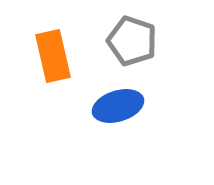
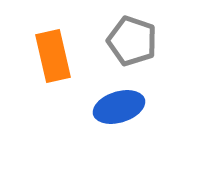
blue ellipse: moved 1 px right, 1 px down
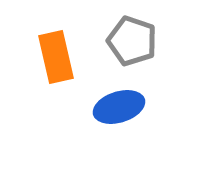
orange rectangle: moved 3 px right, 1 px down
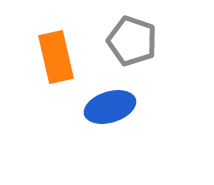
blue ellipse: moved 9 px left
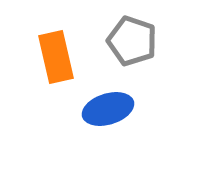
blue ellipse: moved 2 px left, 2 px down
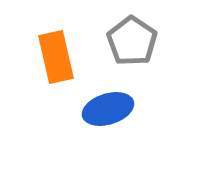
gray pentagon: rotated 15 degrees clockwise
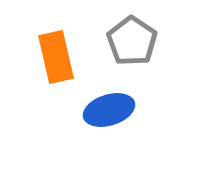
blue ellipse: moved 1 px right, 1 px down
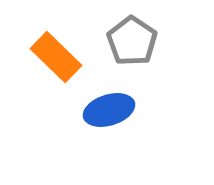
orange rectangle: rotated 33 degrees counterclockwise
